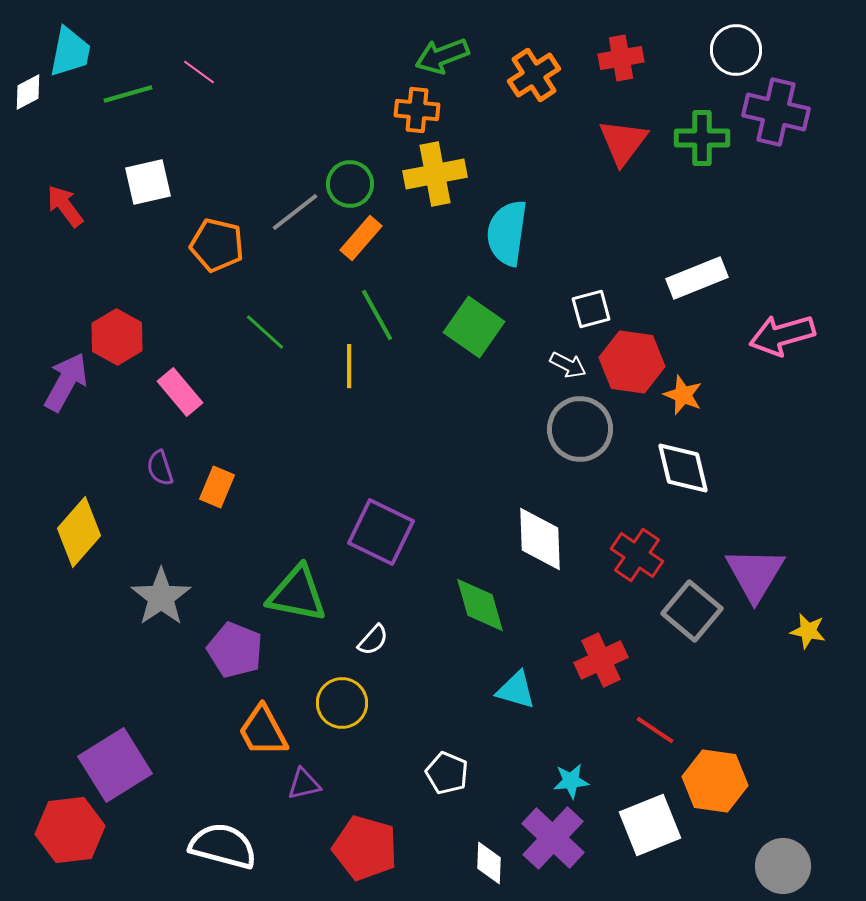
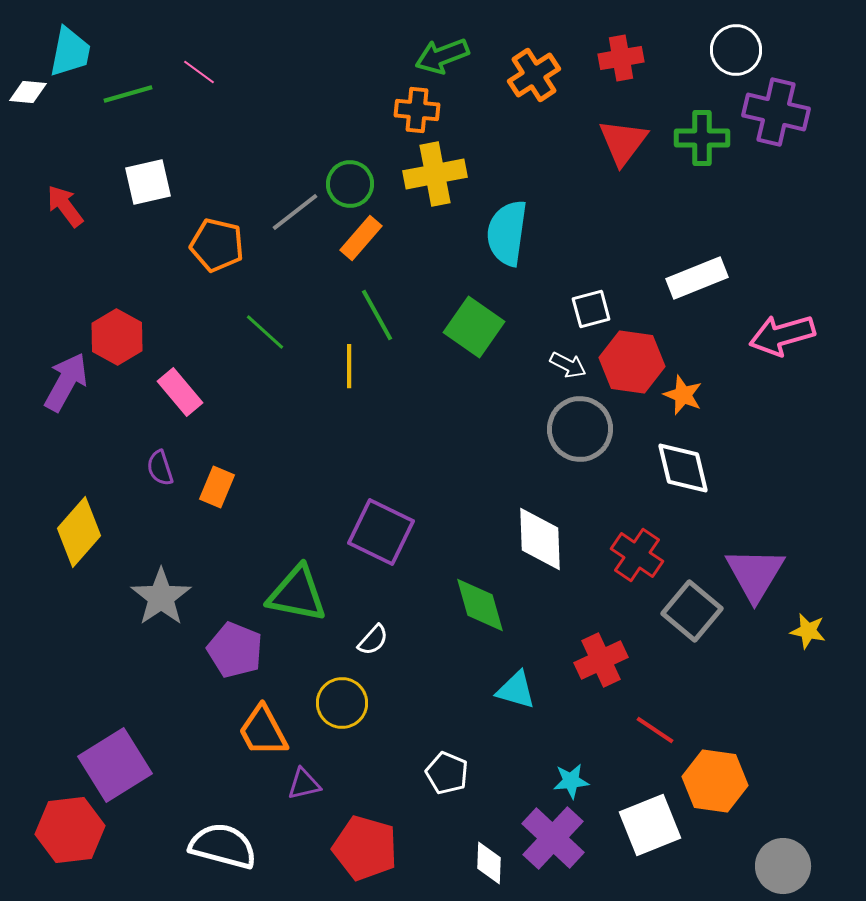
white diamond at (28, 92): rotated 33 degrees clockwise
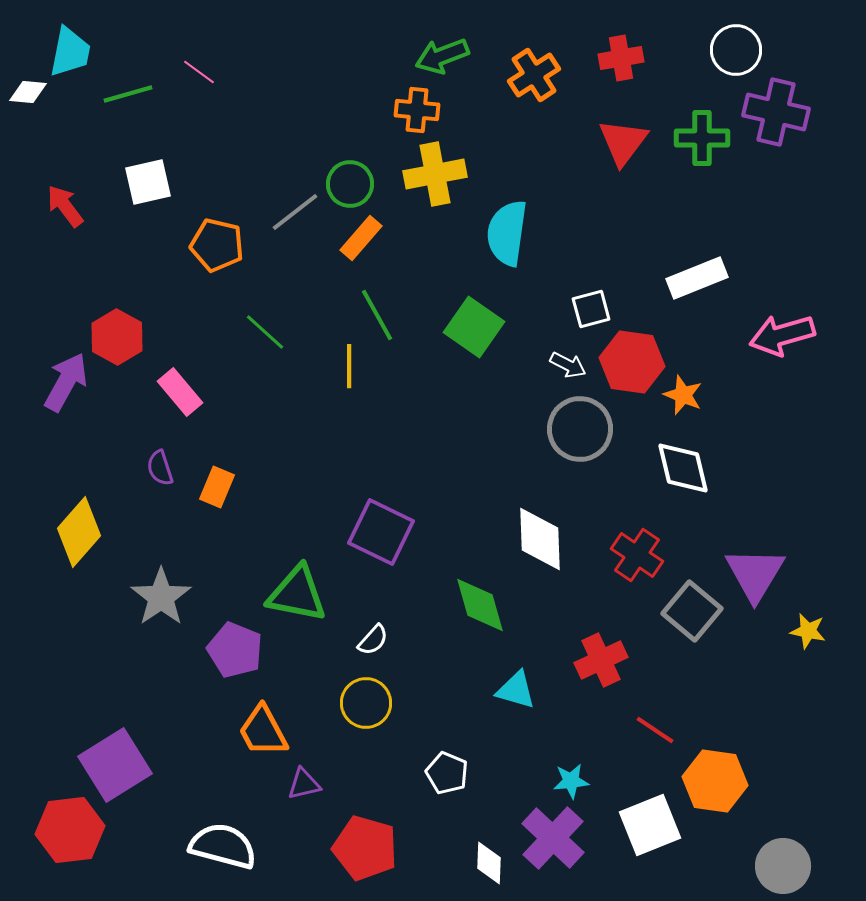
yellow circle at (342, 703): moved 24 px right
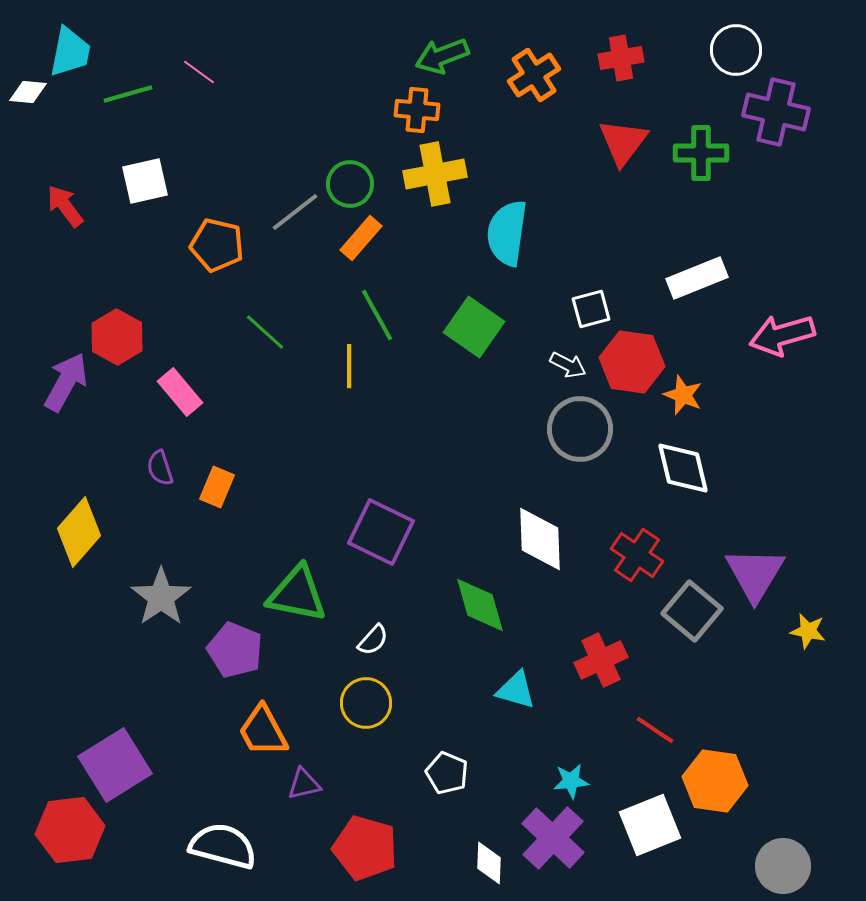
green cross at (702, 138): moved 1 px left, 15 px down
white square at (148, 182): moved 3 px left, 1 px up
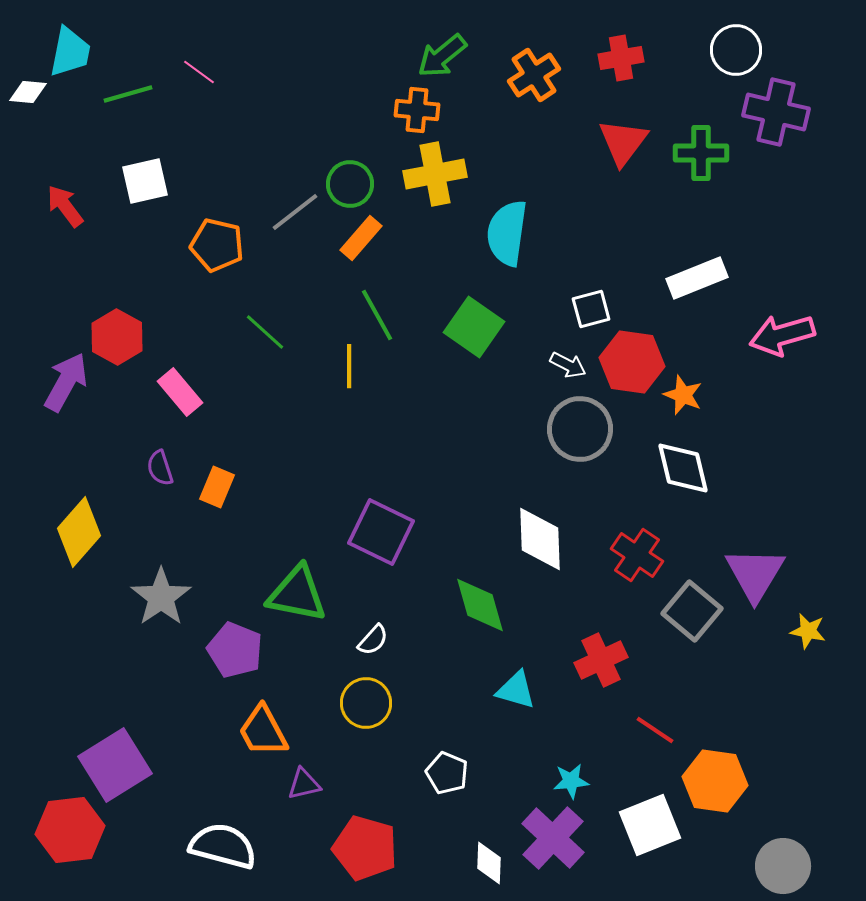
green arrow at (442, 56): rotated 18 degrees counterclockwise
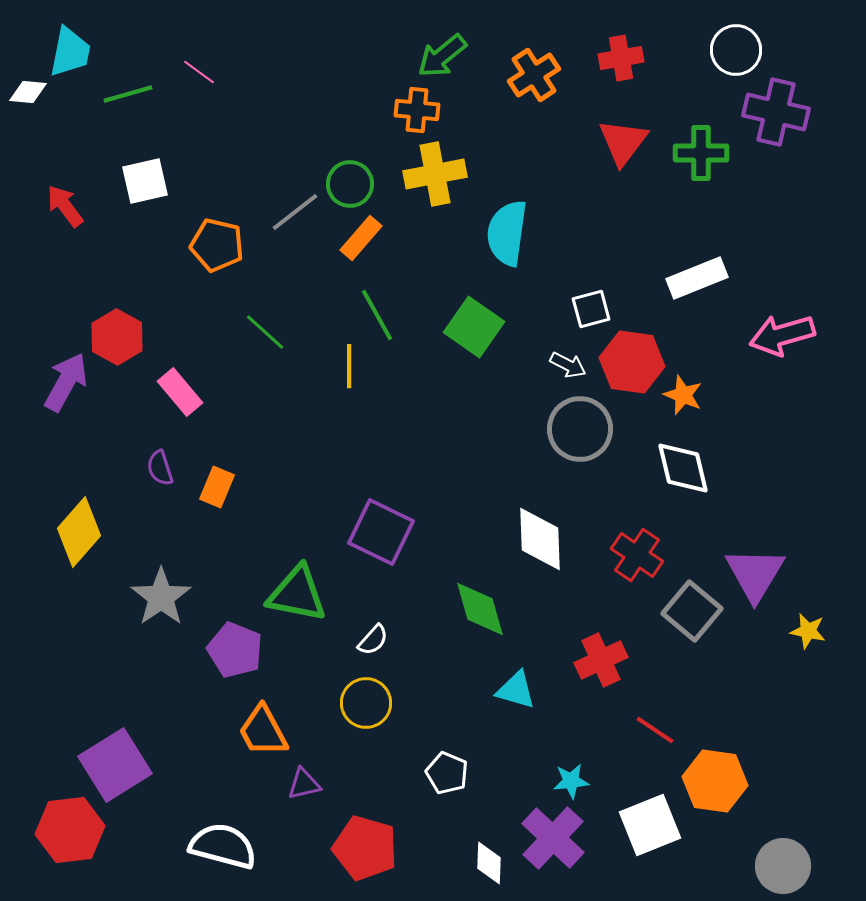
green diamond at (480, 605): moved 4 px down
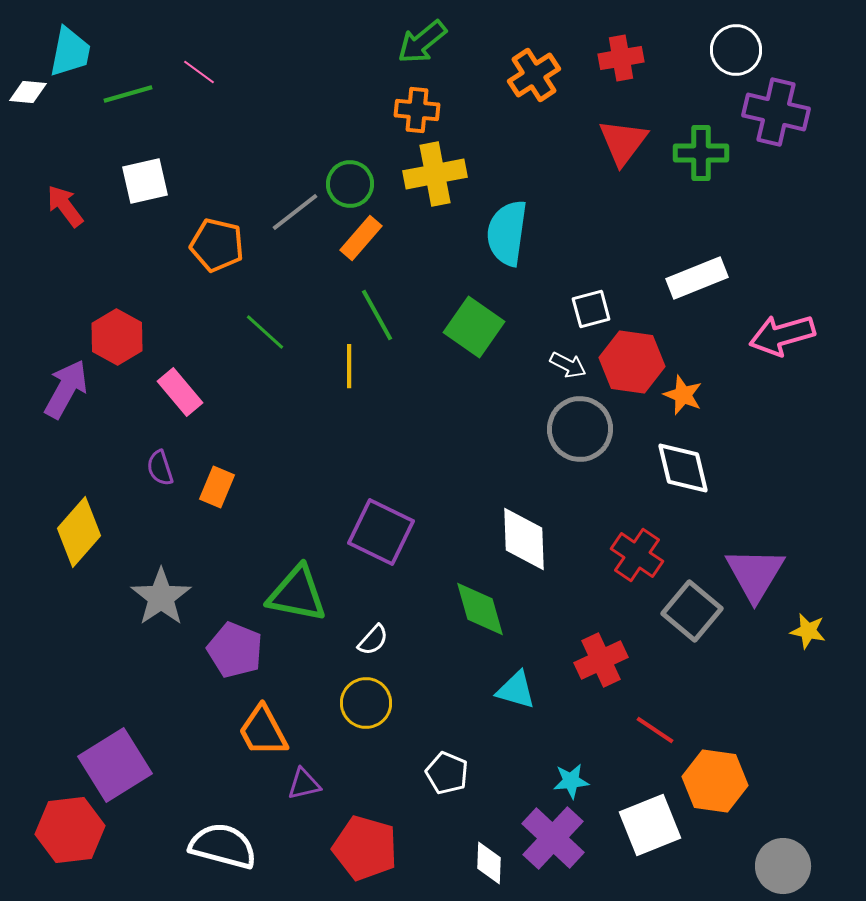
green arrow at (442, 56): moved 20 px left, 14 px up
purple arrow at (66, 382): moved 7 px down
white diamond at (540, 539): moved 16 px left
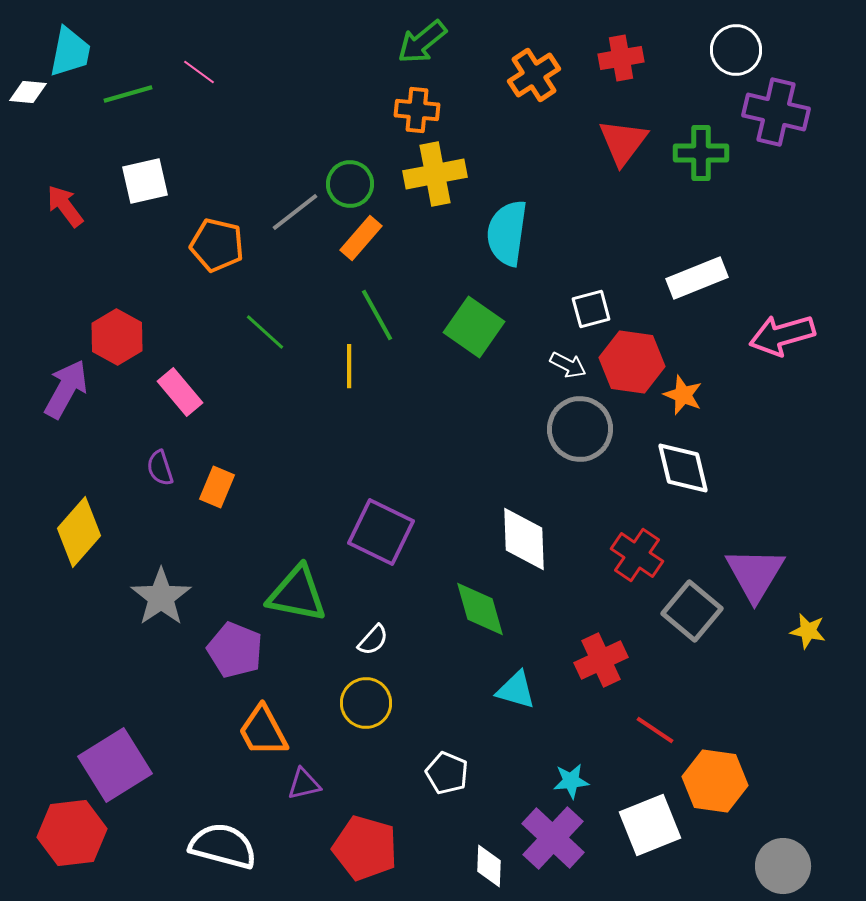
red hexagon at (70, 830): moved 2 px right, 3 px down
white diamond at (489, 863): moved 3 px down
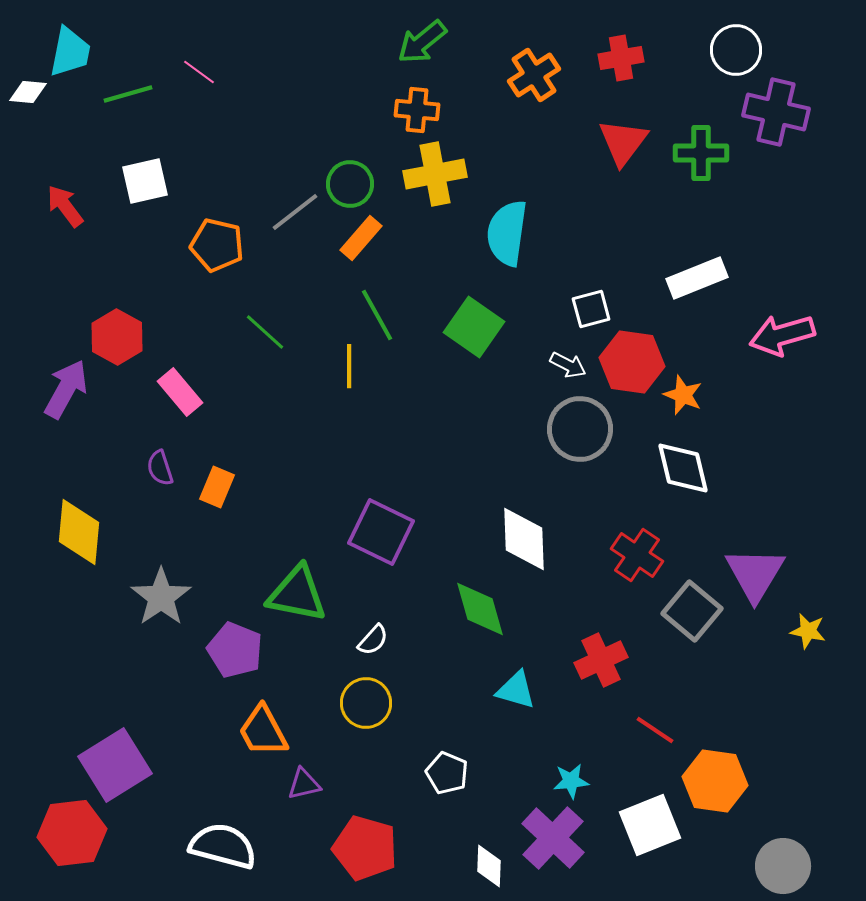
yellow diamond at (79, 532): rotated 36 degrees counterclockwise
